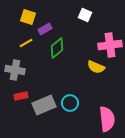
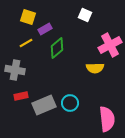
pink cross: rotated 20 degrees counterclockwise
yellow semicircle: moved 1 px left, 1 px down; rotated 24 degrees counterclockwise
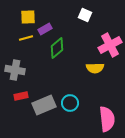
yellow square: rotated 21 degrees counterclockwise
yellow line: moved 5 px up; rotated 16 degrees clockwise
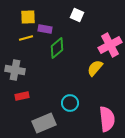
white square: moved 8 px left
purple rectangle: rotated 40 degrees clockwise
yellow semicircle: rotated 132 degrees clockwise
red rectangle: moved 1 px right
gray rectangle: moved 18 px down
